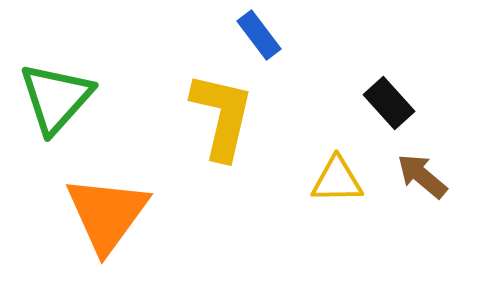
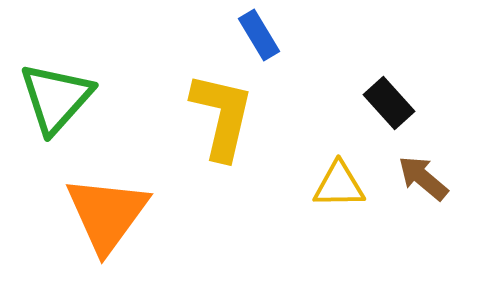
blue rectangle: rotated 6 degrees clockwise
brown arrow: moved 1 px right, 2 px down
yellow triangle: moved 2 px right, 5 px down
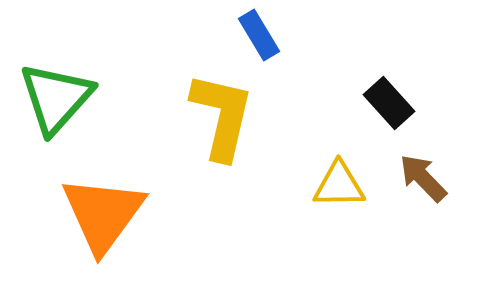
brown arrow: rotated 6 degrees clockwise
orange triangle: moved 4 px left
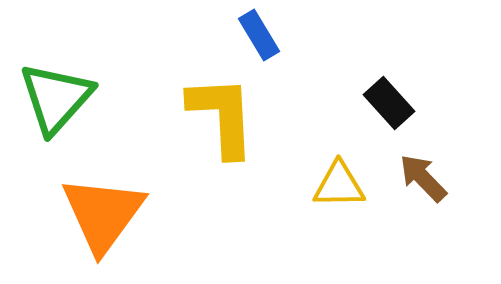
yellow L-shape: rotated 16 degrees counterclockwise
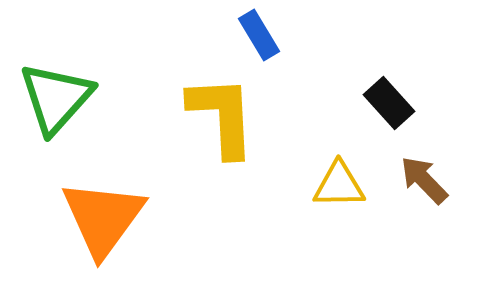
brown arrow: moved 1 px right, 2 px down
orange triangle: moved 4 px down
